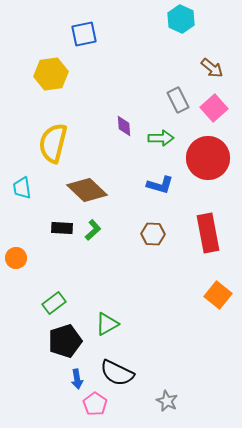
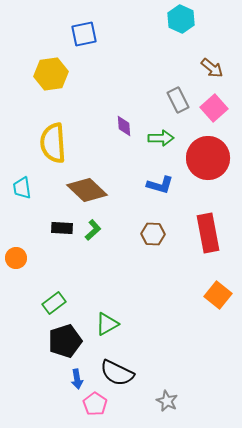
yellow semicircle: rotated 18 degrees counterclockwise
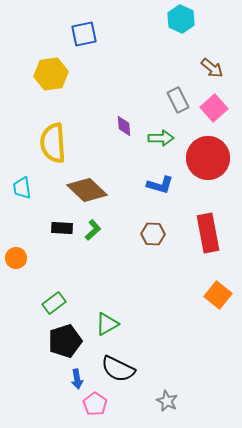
black semicircle: moved 1 px right, 4 px up
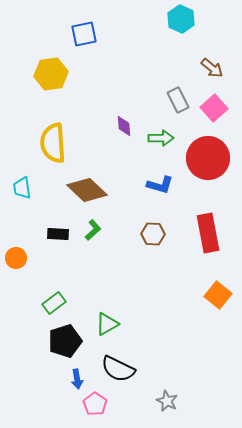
black rectangle: moved 4 px left, 6 px down
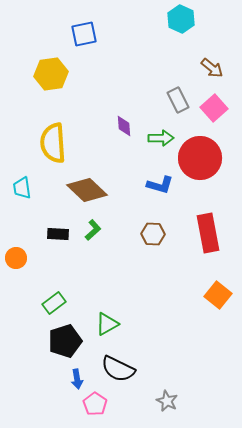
red circle: moved 8 px left
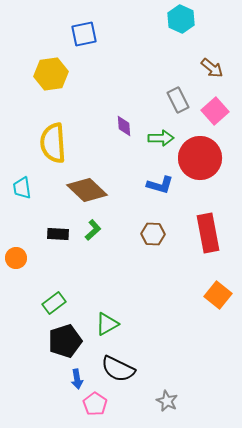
pink square: moved 1 px right, 3 px down
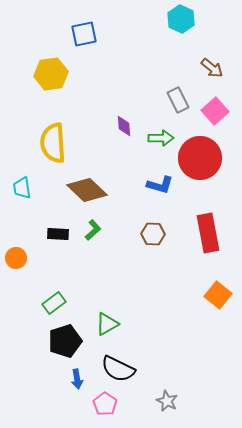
pink pentagon: moved 10 px right
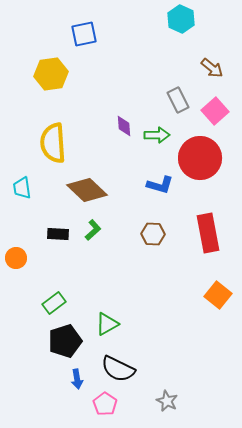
green arrow: moved 4 px left, 3 px up
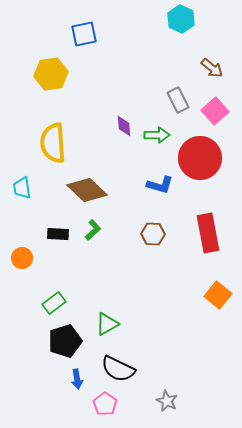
orange circle: moved 6 px right
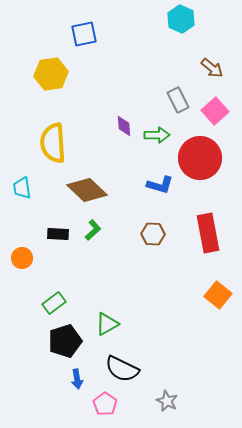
black semicircle: moved 4 px right
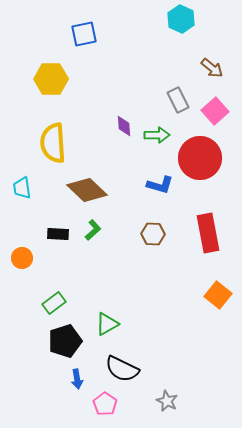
yellow hexagon: moved 5 px down; rotated 8 degrees clockwise
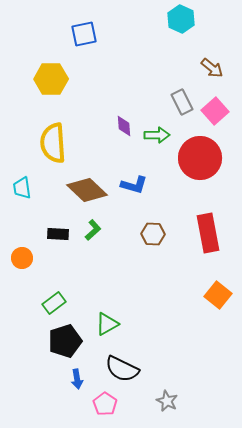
gray rectangle: moved 4 px right, 2 px down
blue L-shape: moved 26 px left
